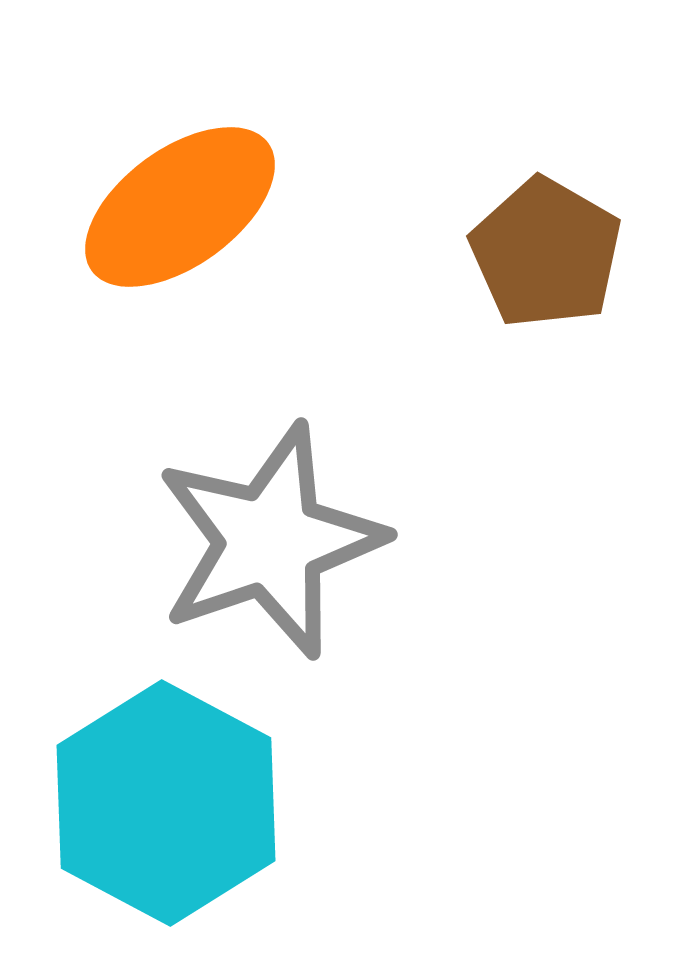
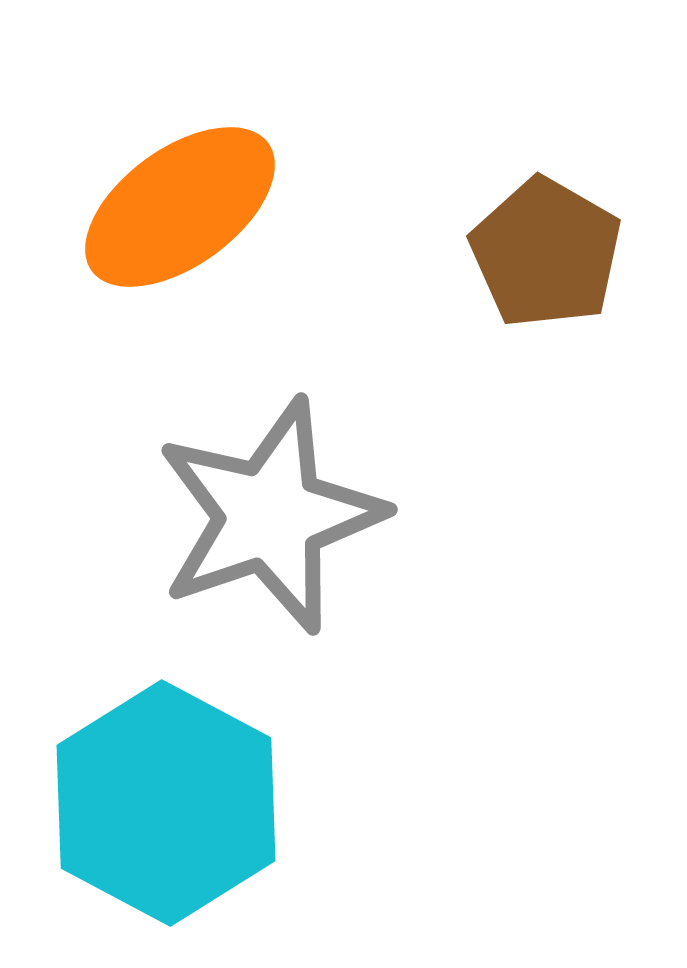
gray star: moved 25 px up
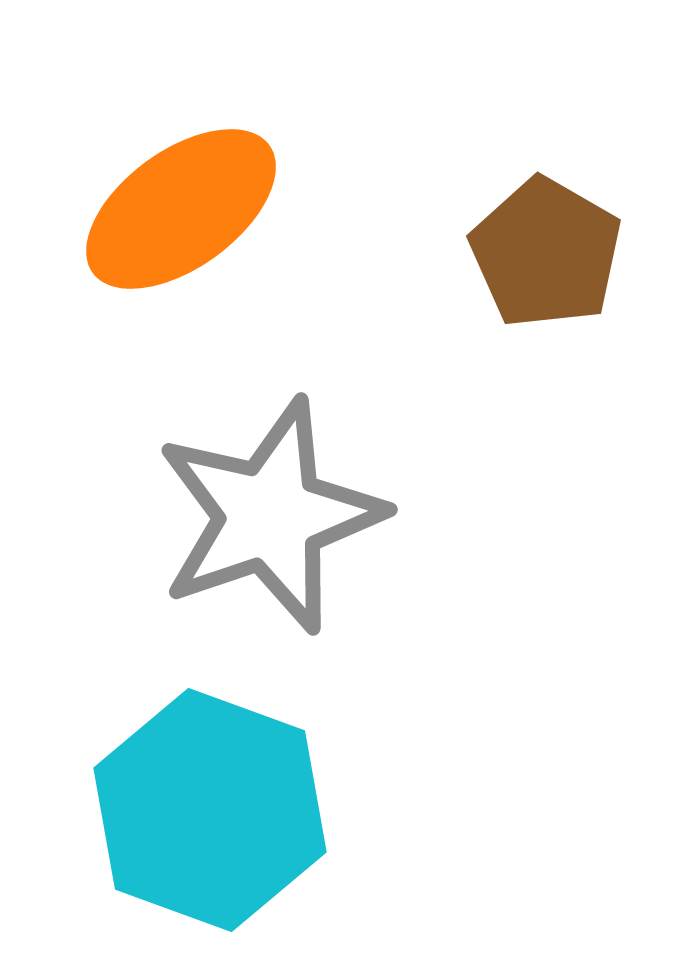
orange ellipse: moved 1 px right, 2 px down
cyan hexagon: moved 44 px right, 7 px down; rotated 8 degrees counterclockwise
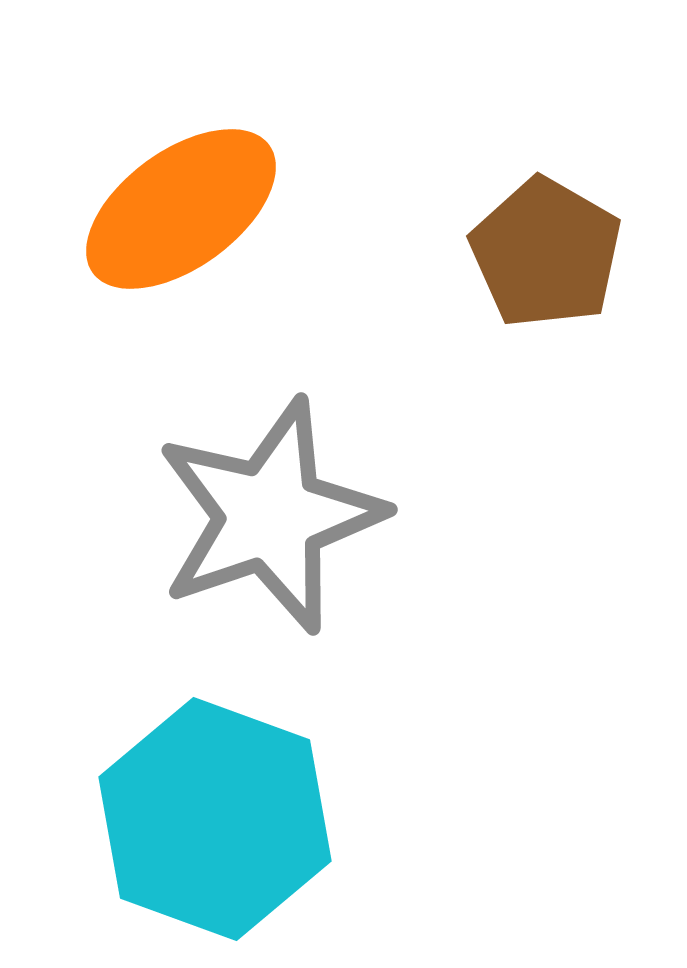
cyan hexagon: moved 5 px right, 9 px down
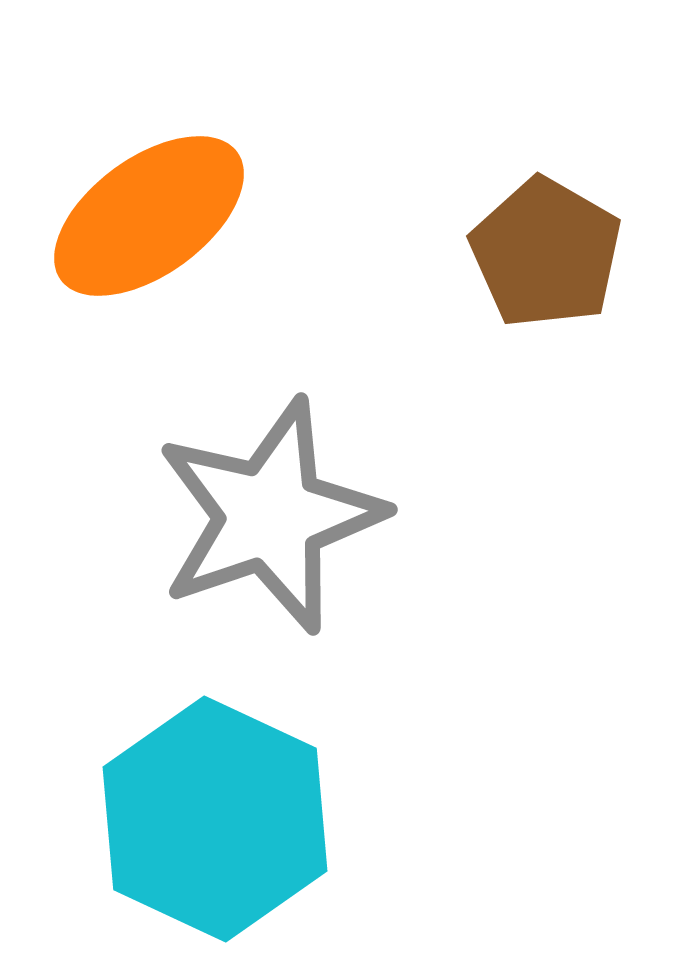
orange ellipse: moved 32 px left, 7 px down
cyan hexagon: rotated 5 degrees clockwise
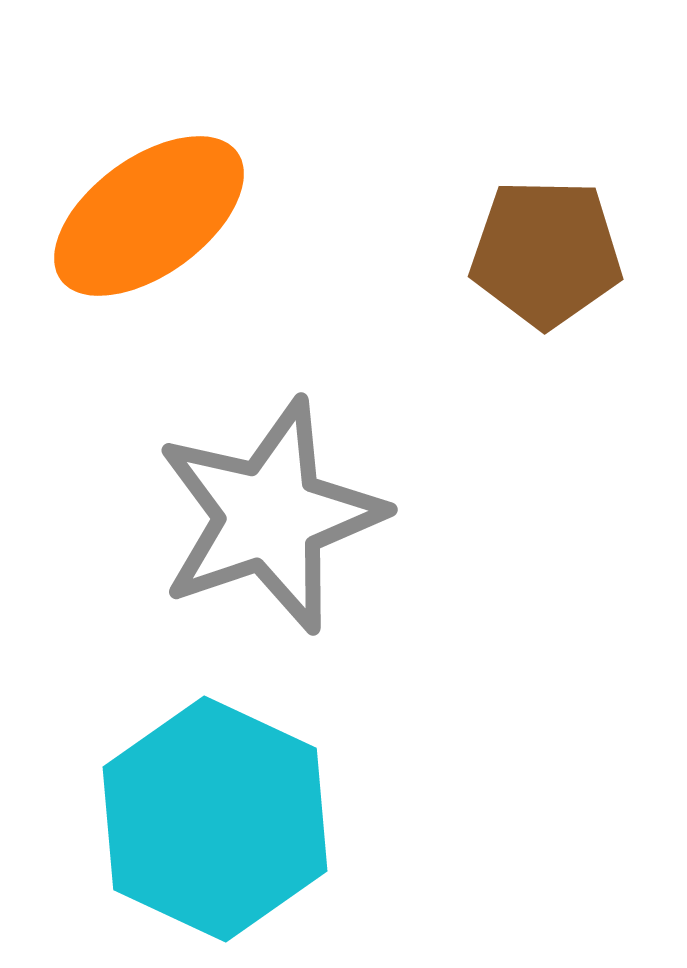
brown pentagon: rotated 29 degrees counterclockwise
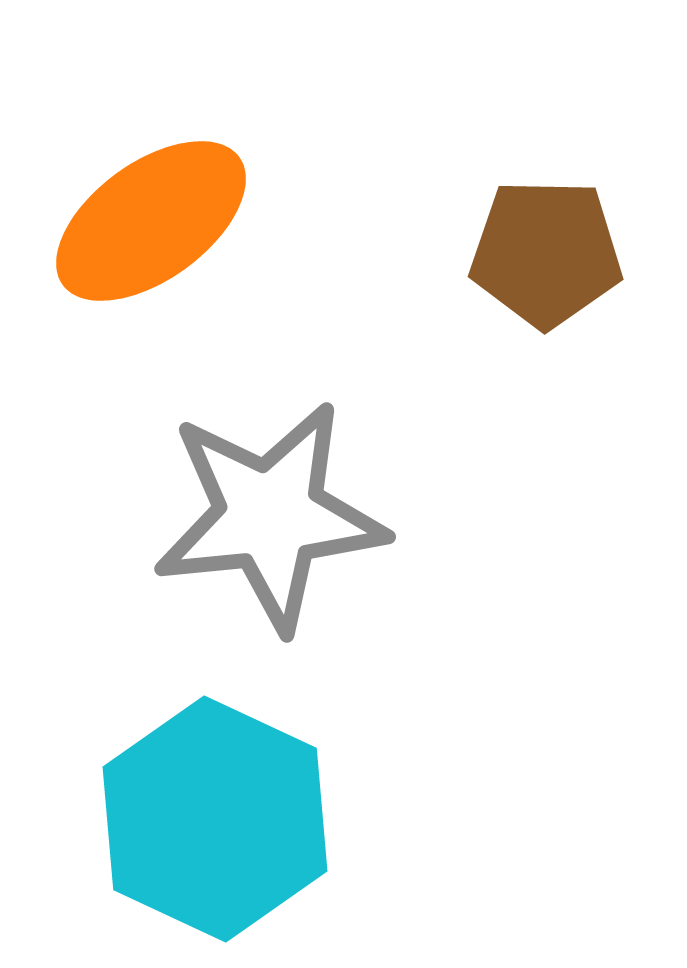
orange ellipse: moved 2 px right, 5 px down
gray star: rotated 13 degrees clockwise
